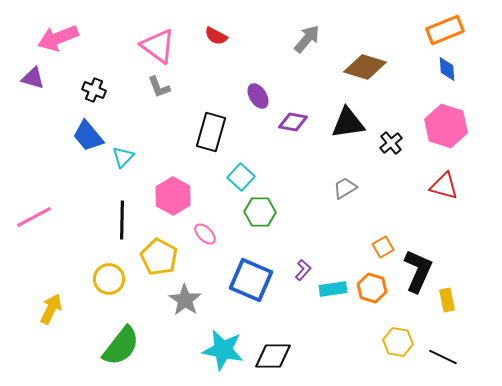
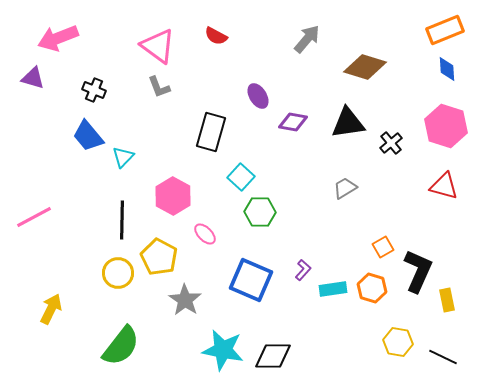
yellow circle at (109, 279): moved 9 px right, 6 px up
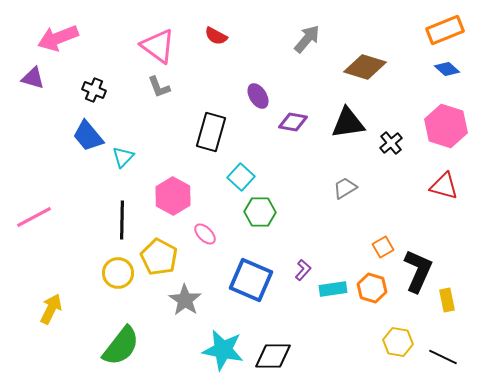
blue diamond at (447, 69): rotated 45 degrees counterclockwise
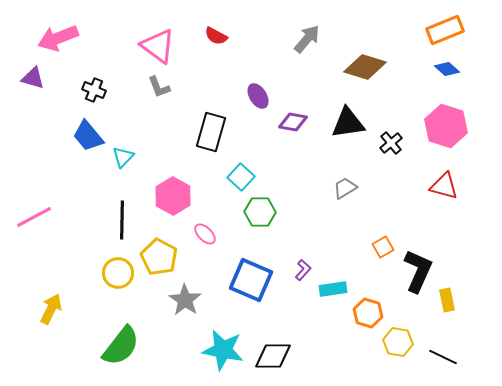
orange hexagon at (372, 288): moved 4 px left, 25 px down
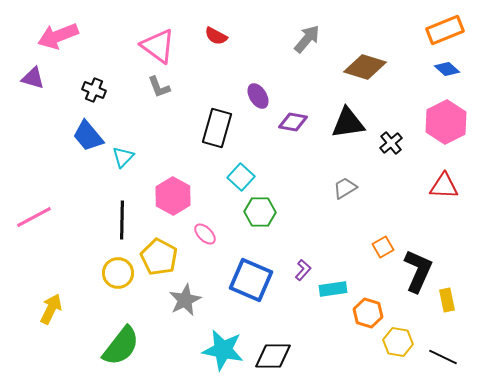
pink arrow at (58, 38): moved 2 px up
pink hexagon at (446, 126): moved 4 px up; rotated 15 degrees clockwise
black rectangle at (211, 132): moved 6 px right, 4 px up
red triangle at (444, 186): rotated 12 degrees counterclockwise
gray star at (185, 300): rotated 12 degrees clockwise
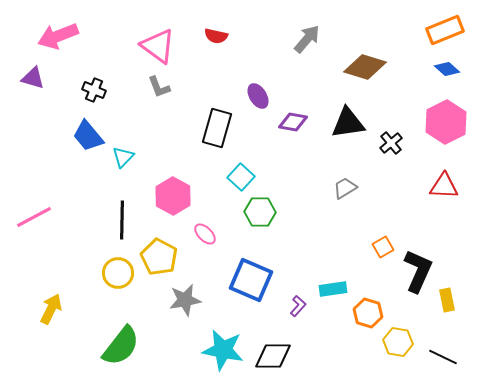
red semicircle at (216, 36): rotated 15 degrees counterclockwise
purple L-shape at (303, 270): moved 5 px left, 36 px down
gray star at (185, 300): rotated 16 degrees clockwise
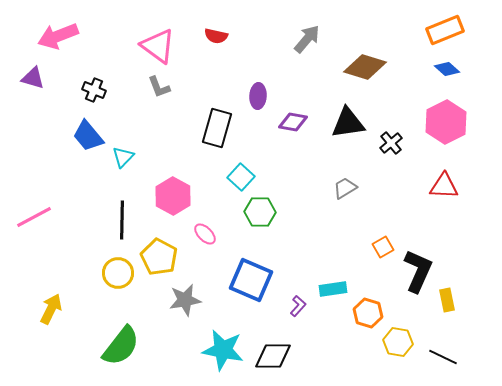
purple ellipse at (258, 96): rotated 35 degrees clockwise
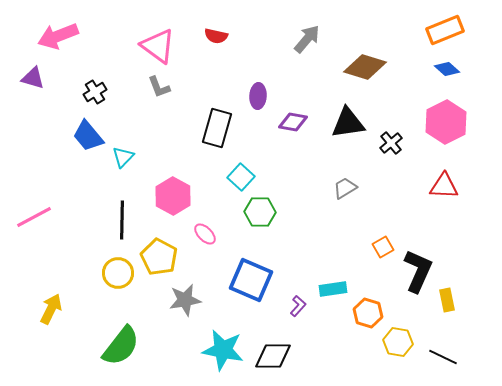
black cross at (94, 90): moved 1 px right, 2 px down; rotated 35 degrees clockwise
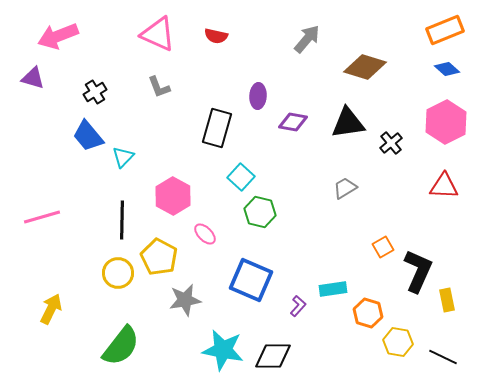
pink triangle at (158, 46): moved 12 px up; rotated 12 degrees counterclockwise
green hexagon at (260, 212): rotated 12 degrees clockwise
pink line at (34, 217): moved 8 px right; rotated 12 degrees clockwise
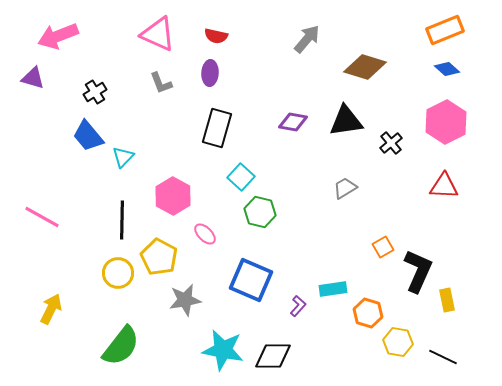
gray L-shape at (159, 87): moved 2 px right, 4 px up
purple ellipse at (258, 96): moved 48 px left, 23 px up
black triangle at (348, 123): moved 2 px left, 2 px up
pink line at (42, 217): rotated 45 degrees clockwise
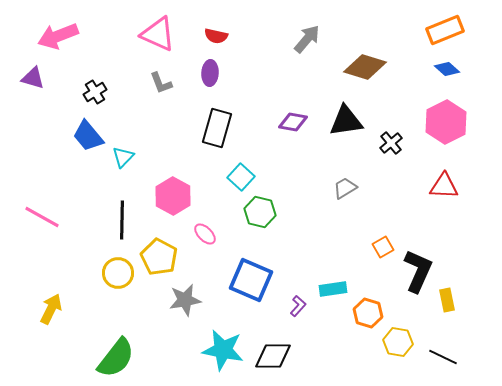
green semicircle at (121, 346): moved 5 px left, 12 px down
